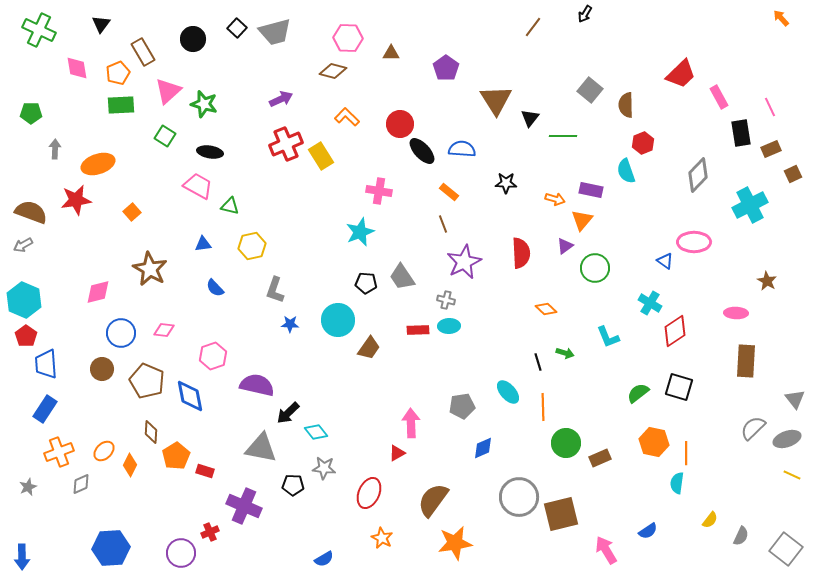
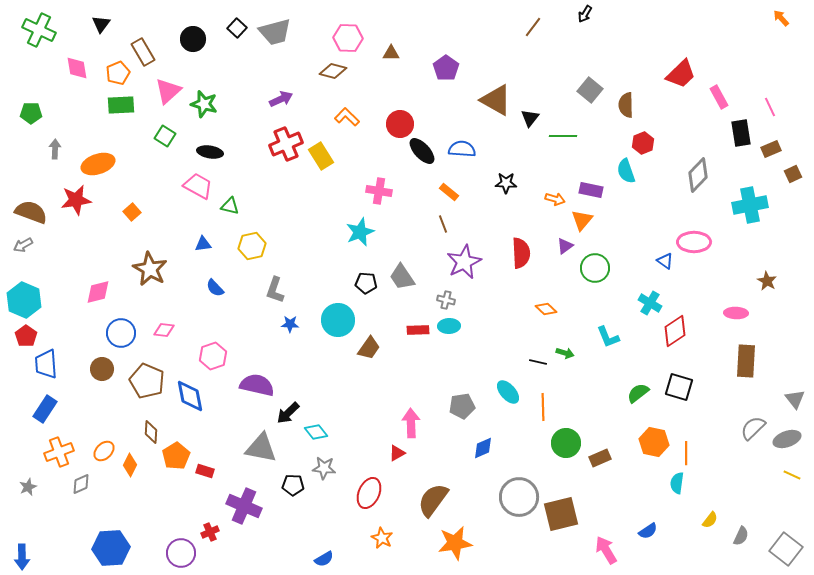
brown triangle at (496, 100): rotated 28 degrees counterclockwise
cyan cross at (750, 205): rotated 16 degrees clockwise
black line at (538, 362): rotated 60 degrees counterclockwise
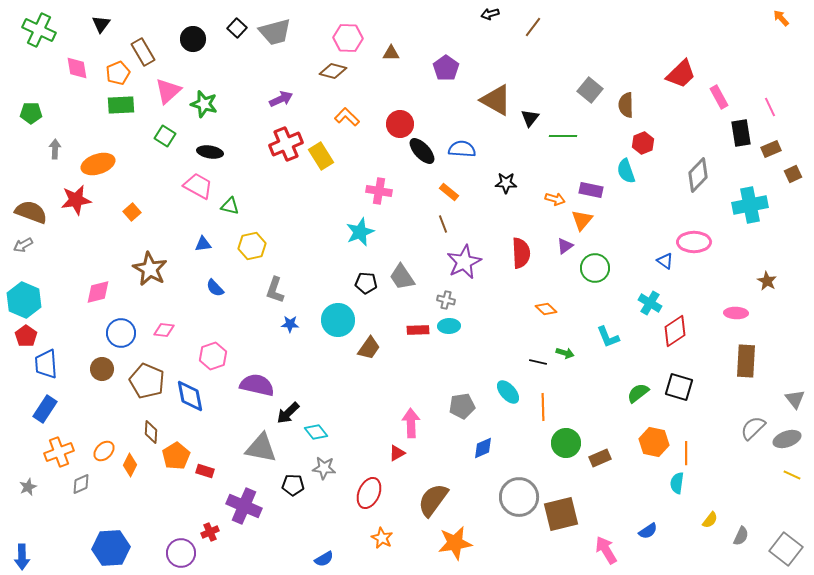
black arrow at (585, 14): moved 95 px left; rotated 42 degrees clockwise
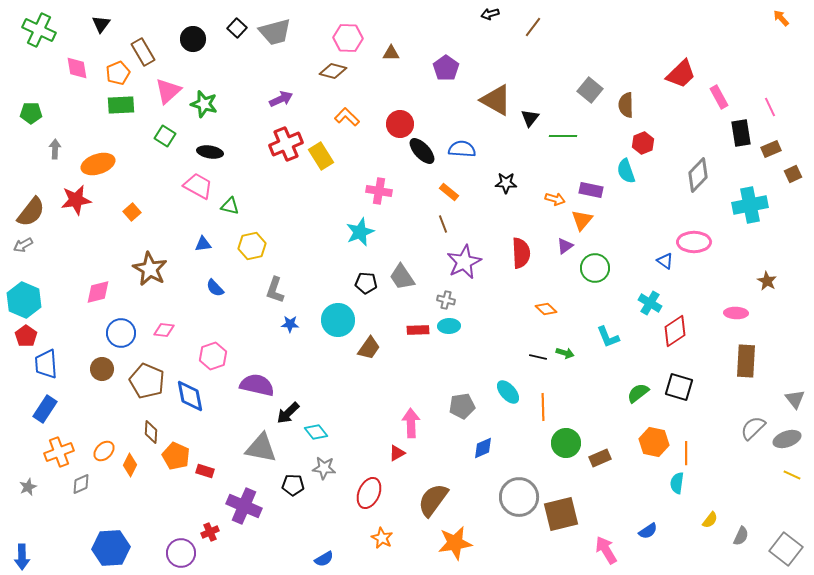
brown semicircle at (31, 212): rotated 108 degrees clockwise
black line at (538, 362): moved 5 px up
orange pentagon at (176, 456): rotated 16 degrees counterclockwise
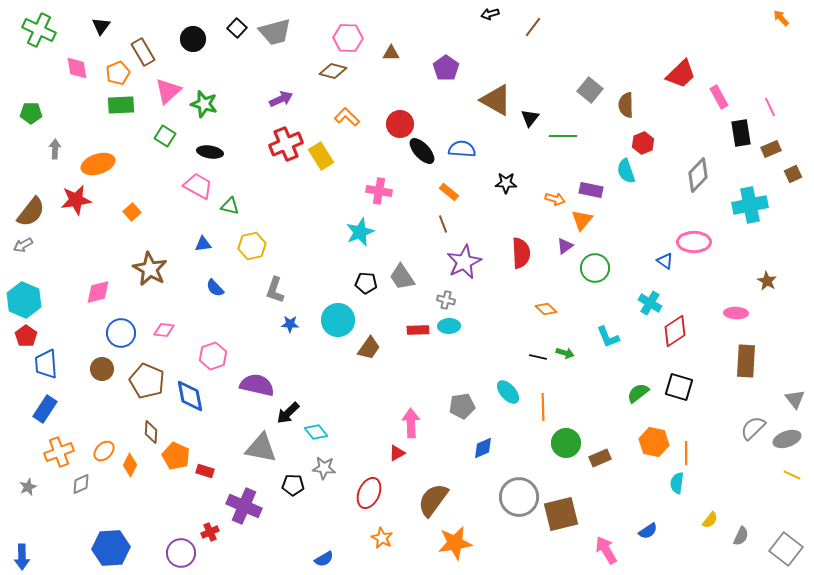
black triangle at (101, 24): moved 2 px down
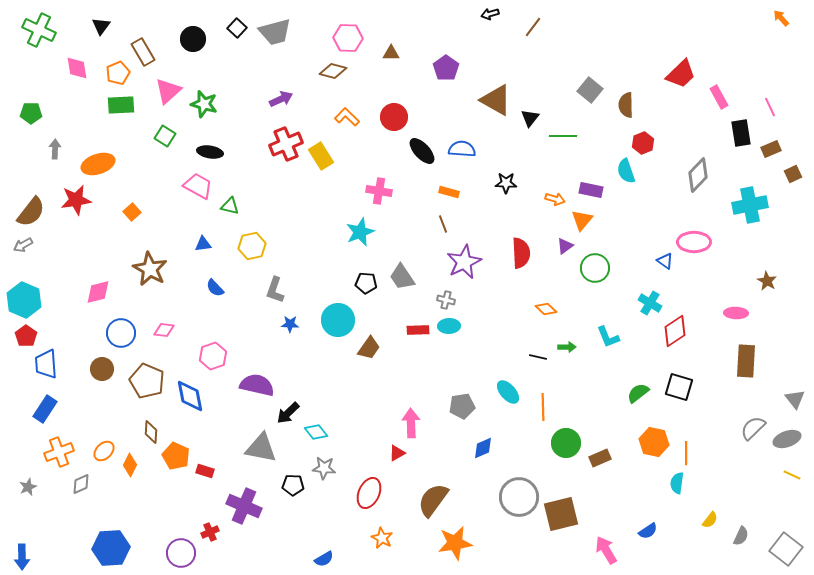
red circle at (400, 124): moved 6 px left, 7 px up
orange rectangle at (449, 192): rotated 24 degrees counterclockwise
green arrow at (565, 353): moved 2 px right, 6 px up; rotated 18 degrees counterclockwise
